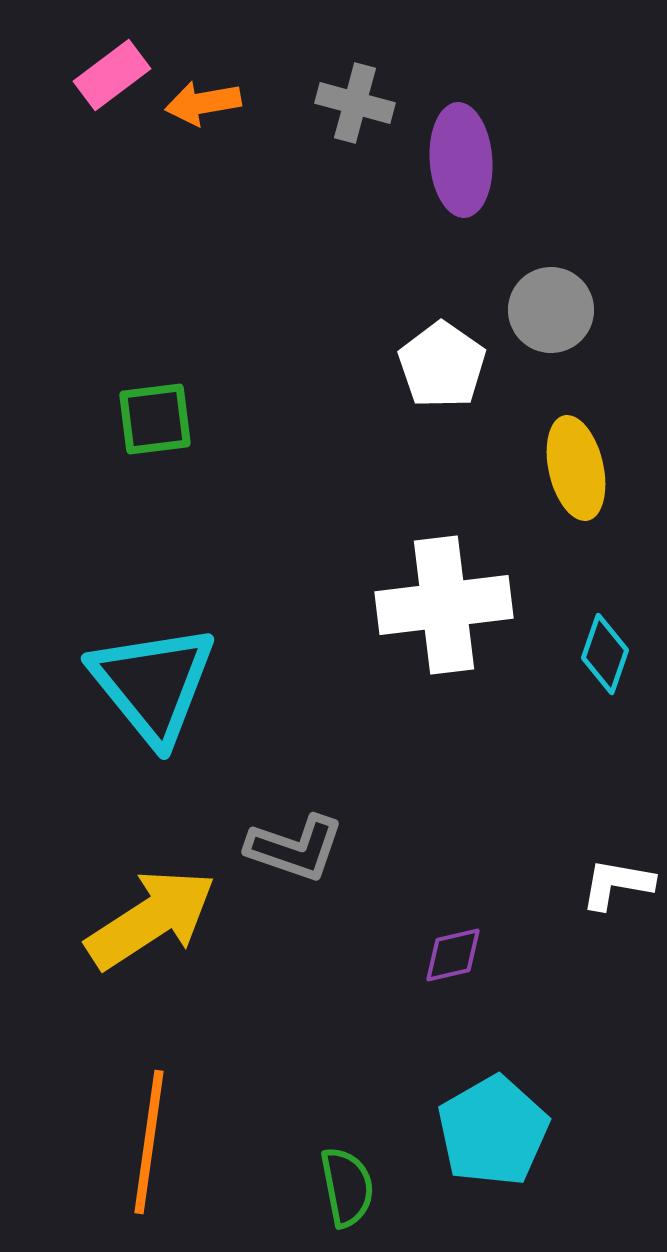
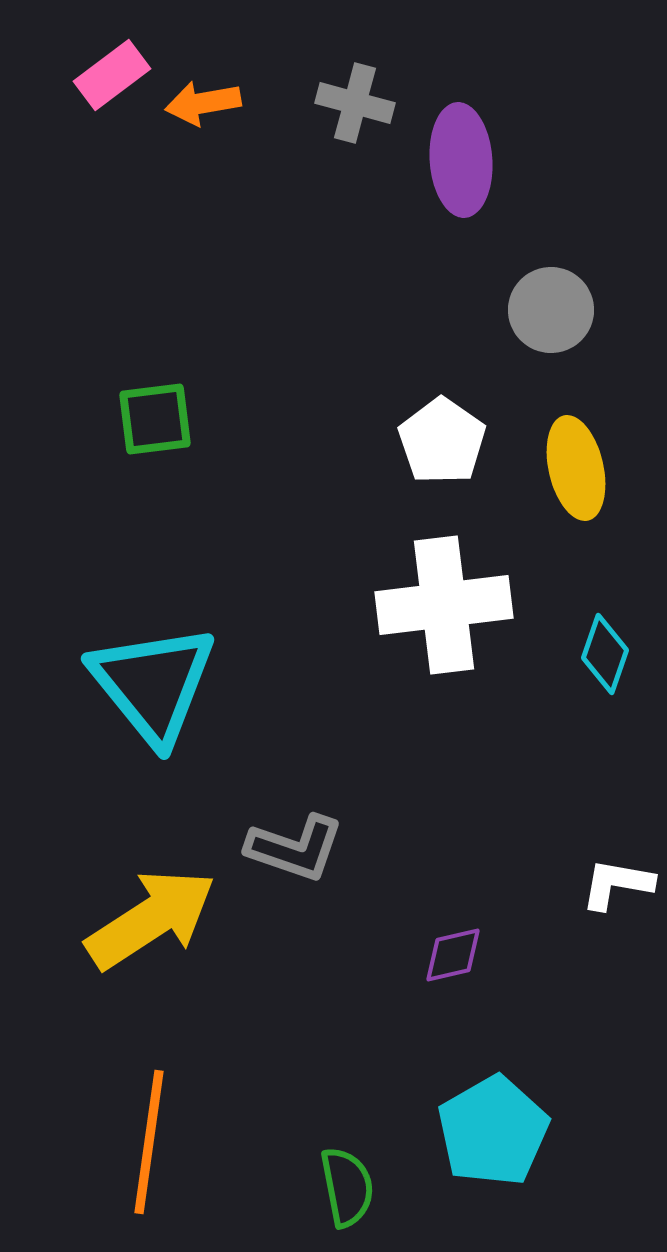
white pentagon: moved 76 px down
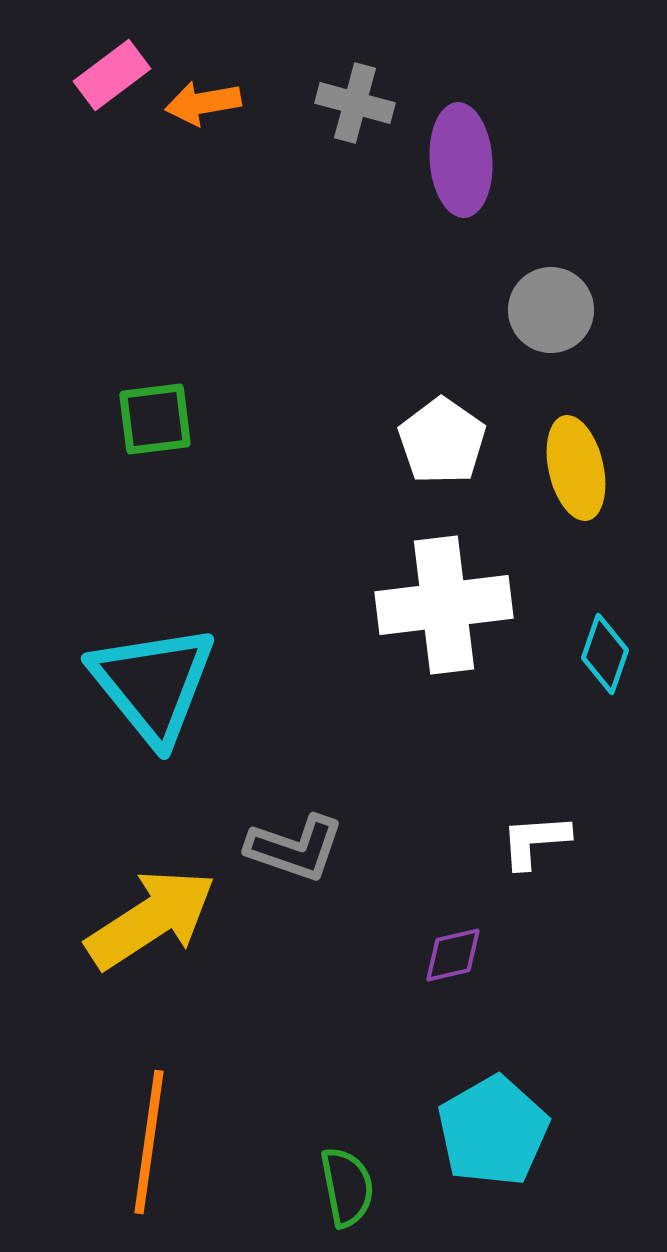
white L-shape: moved 82 px left, 43 px up; rotated 14 degrees counterclockwise
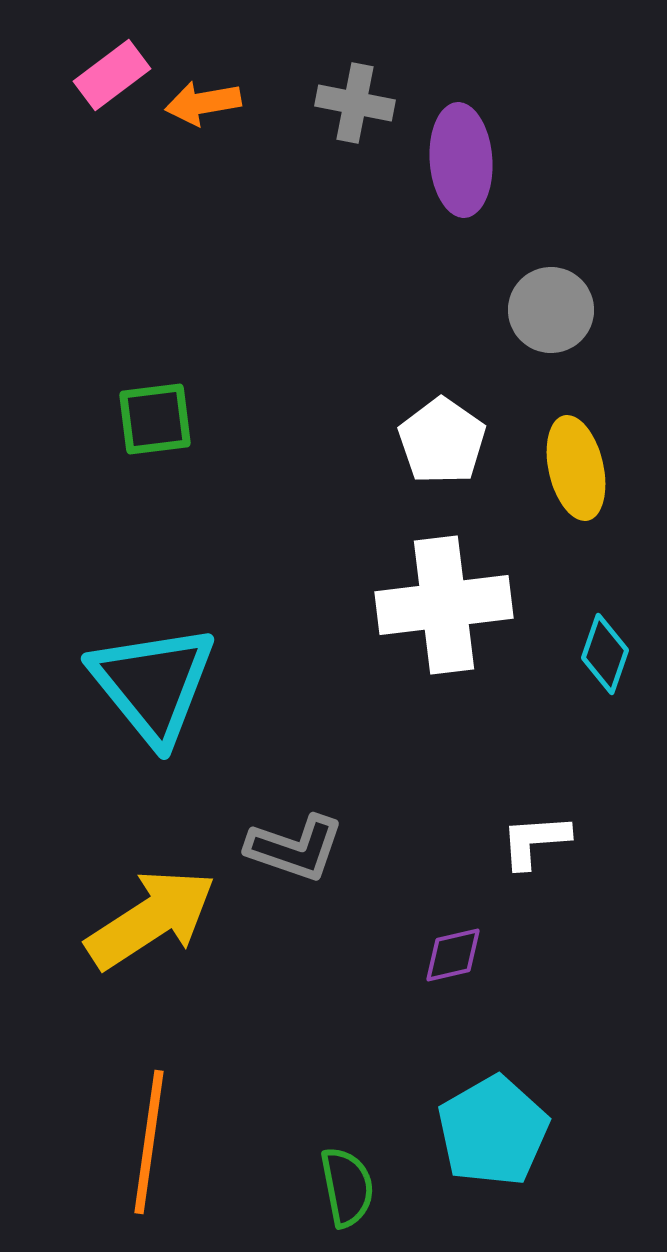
gray cross: rotated 4 degrees counterclockwise
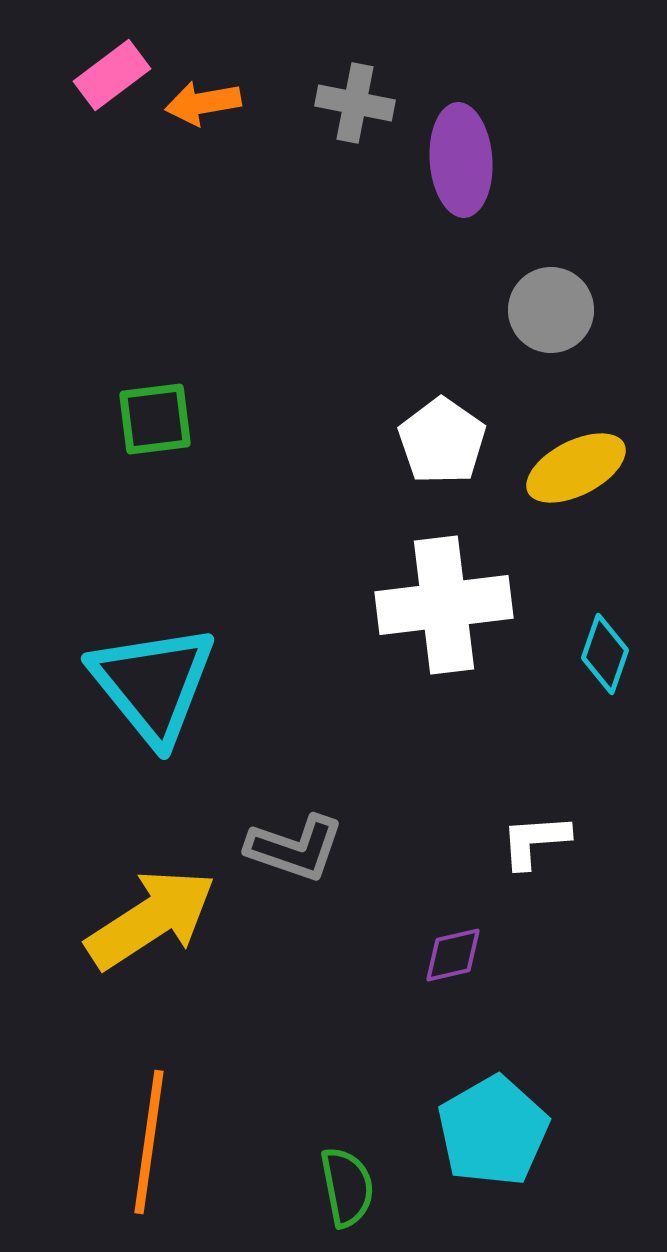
yellow ellipse: rotated 76 degrees clockwise
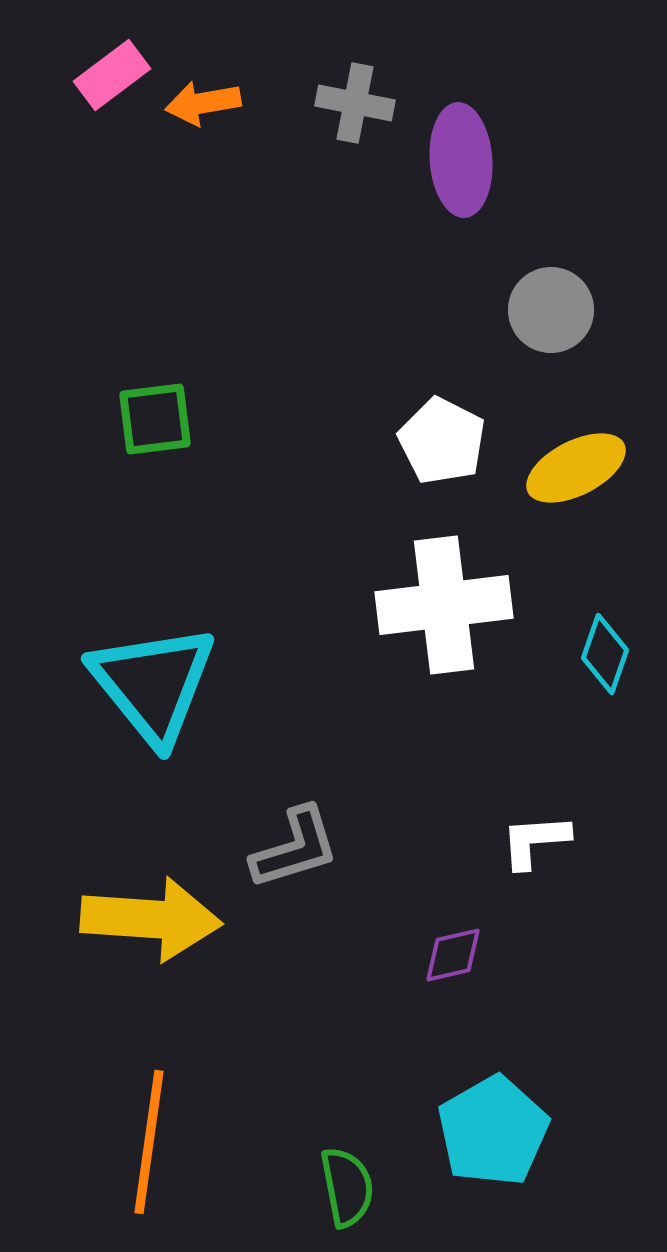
white pentagon: rotated 8 degrees counterclockwise
gray L-shape: rotated 36 degrees counterclockwise
yellow arrow: rotated 37 degrees clockwise
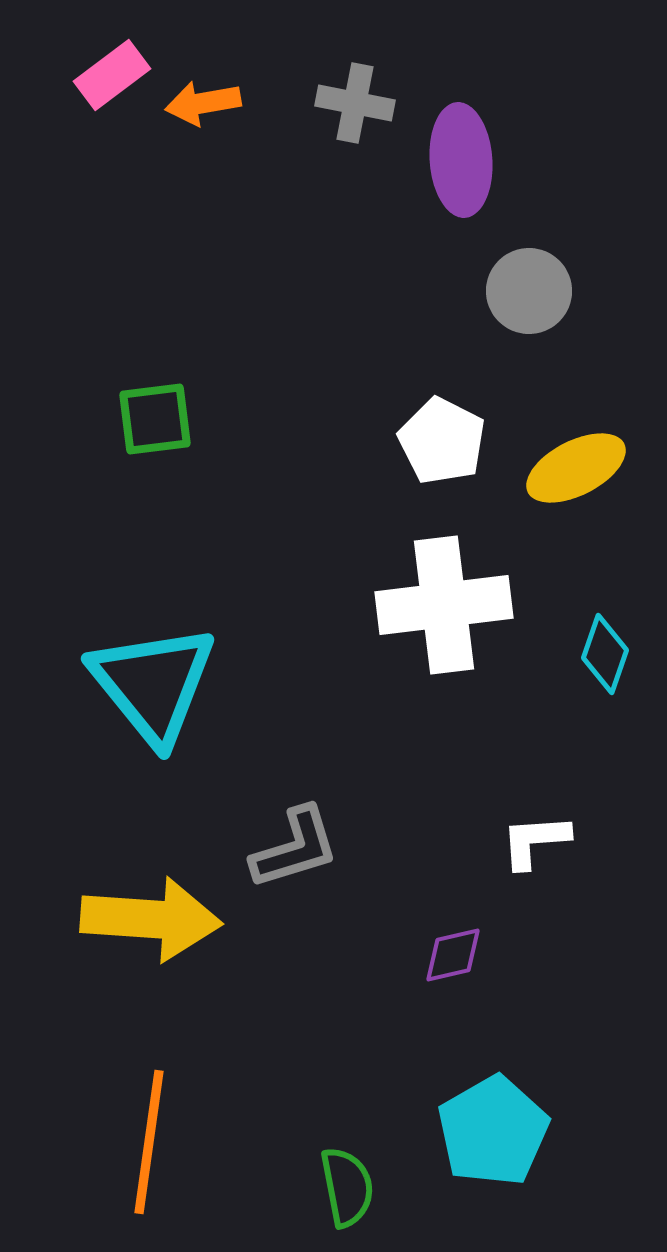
gray circle: moved 22 px left, 19 px up
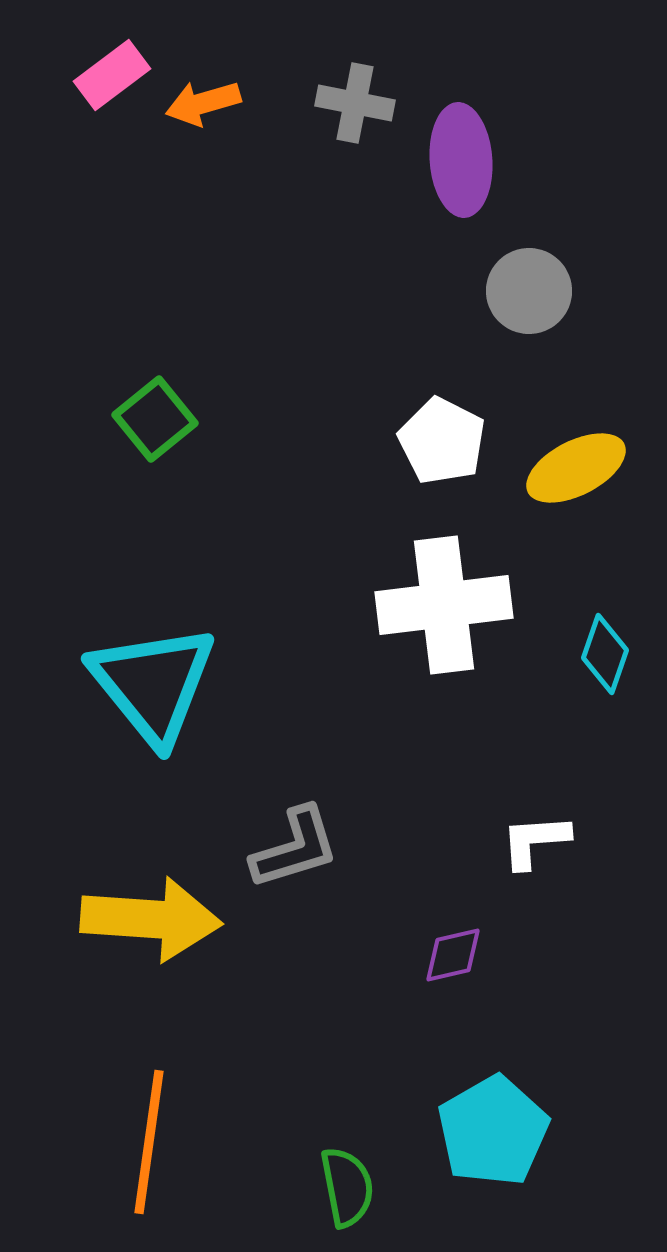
orange arrow: rotated 6 degrees counterclockwise
green square: rotated 32 degrees counterclockwise
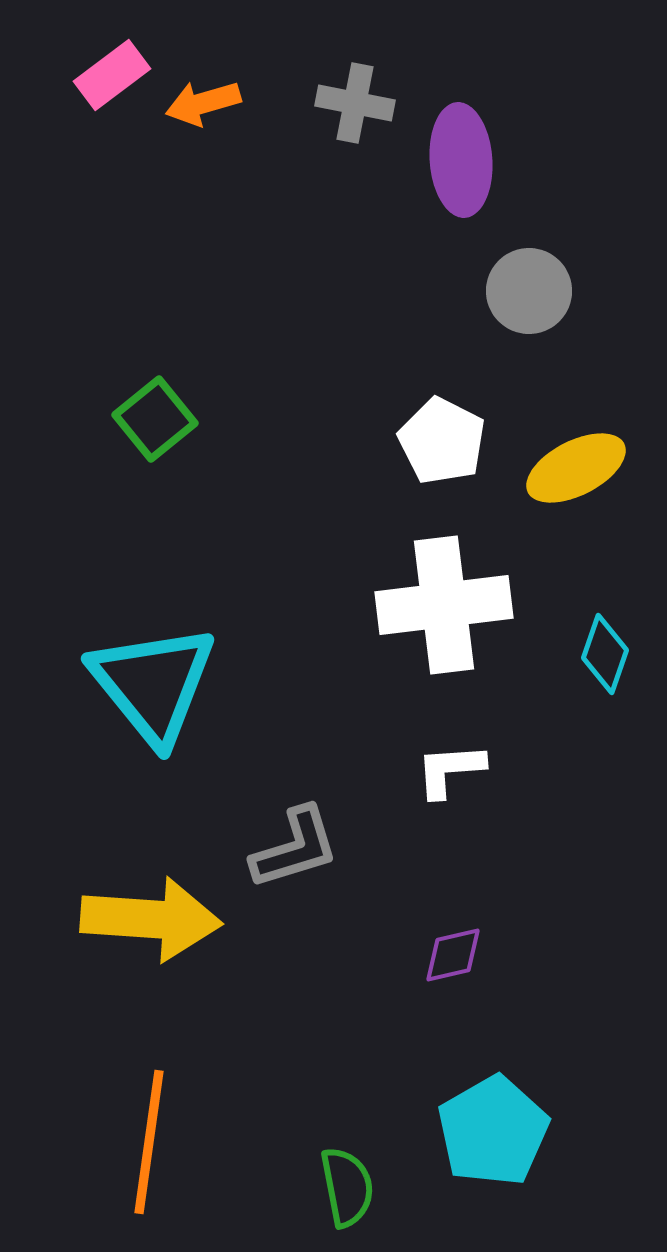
white L-shape: moved 85 px left, 71 px up
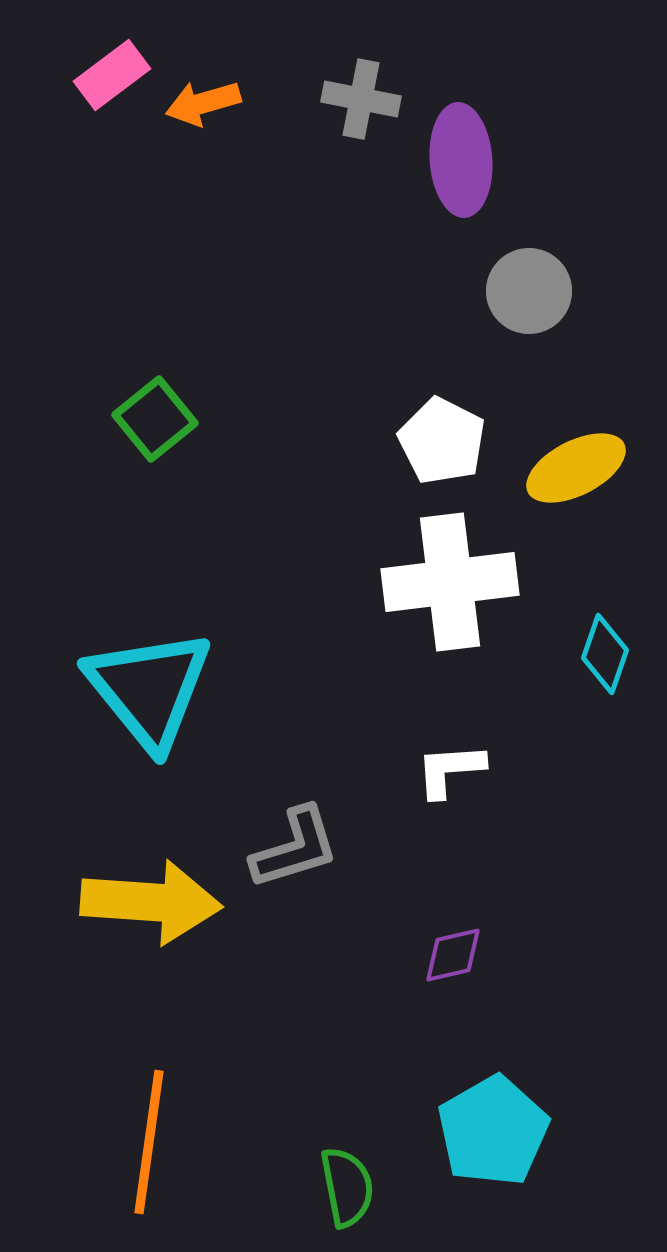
gray cross: moved 6 px right, 4 px up
white cross: moved 6 px right, 23 px up
cyan triangle: moved 4 px left, 5 px down
yellow arrow: moved 17 px up
